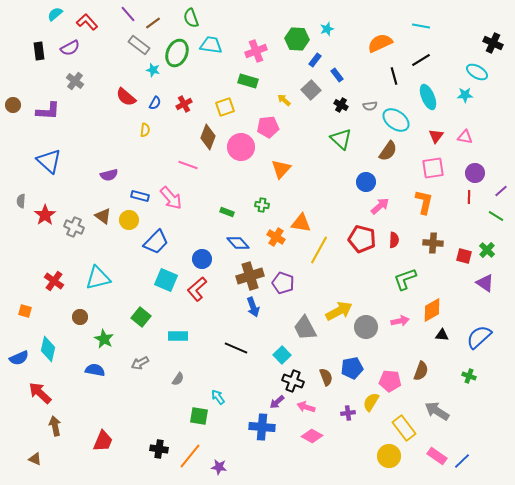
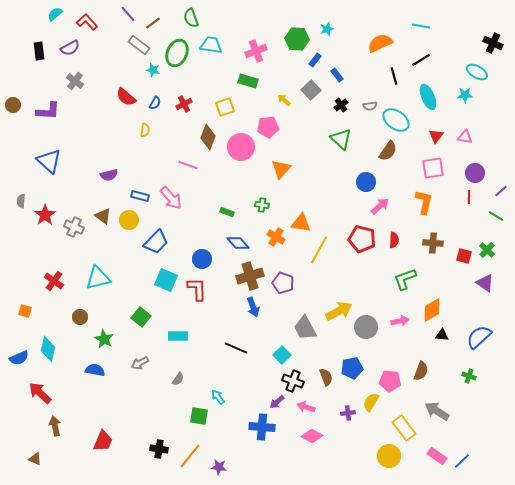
black cross at (341, 105): rotated 24 degrees clockwise
red L-shape at (197, 289): rotated 130 degrees clockwise
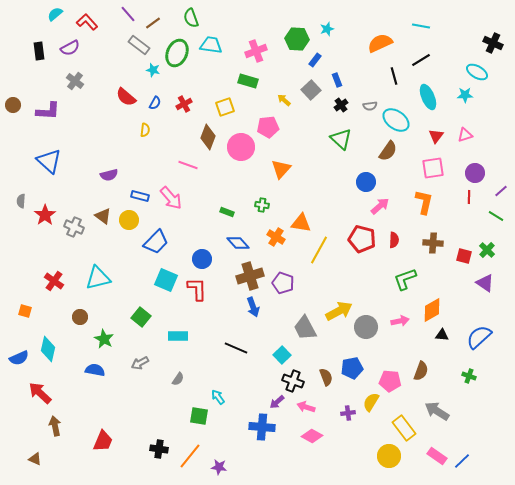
blue rectangle at (337, 75): moved 5 px down; rotated 16 degrees clockwise
pink triangle at (465, 137): moved 2 px up; rotated 28 degrees counterclockwise
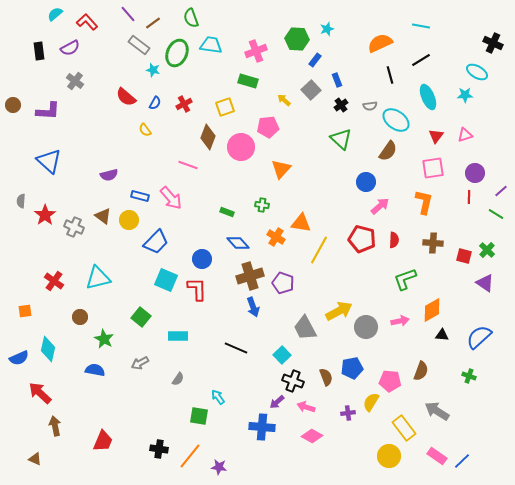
black line at (394, 76): moved 4 px left, 1 px up
yellow semicircle at (145, 130): rotated 136 degrees clockwise
green line at (496, 216): moved 2 px up
orange square at (25, 311): rotated 24 degrees counterclockwise
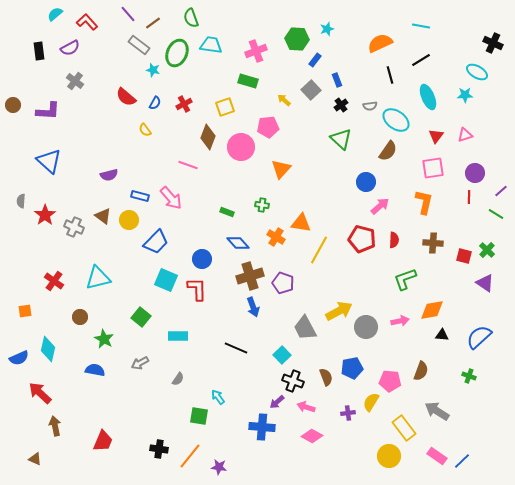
orange diamond at (432, 310): rotated 20 degrees clockwise
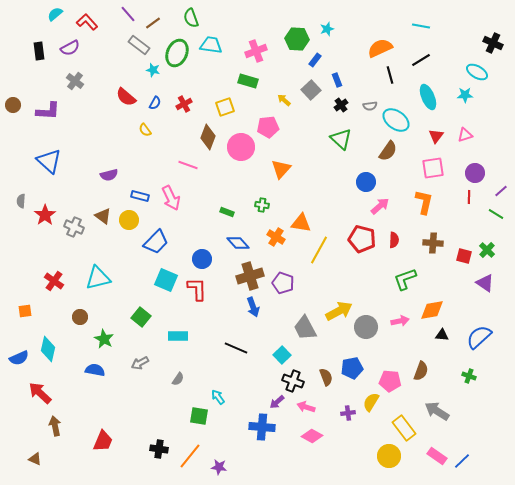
orange semicircle at (380, 43): moved 5 px down
pink arrow at (171, 198): rotated 15 degrees clockwise
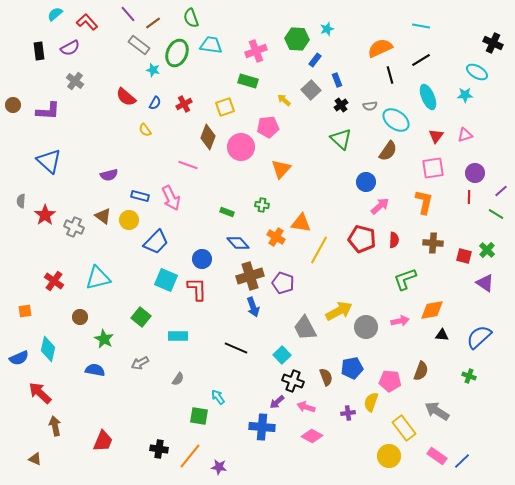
yellow semicircle at (371, 402): rotated 12 degrees counterclockwise
